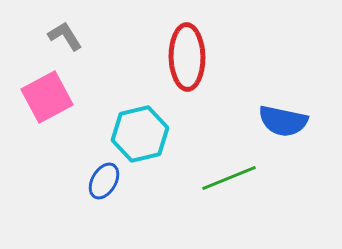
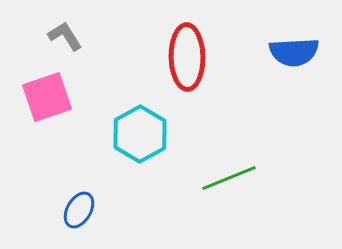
pink square: rotated 9 degrees clockwise
blue semicircle: moved 11 px right, 69 px up; rotated 15 degrees counterclockwise
cyan hexagon: rotated 16 degrees counterclockwise
blue ellipse: moved 25 px left, 29 px down
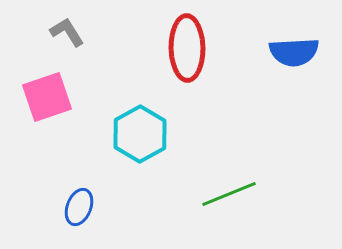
gray L-shape: moved 2 px right, 4 px up
red ellipse: moved 9 px up
green line: moved 16 px down
blue ellipse: moved 3 px up; rotated 9 degrees counterclockwise
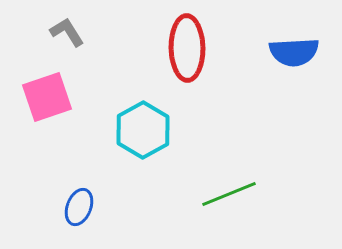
cyan hexagon: moved 3 px right, 4 px up
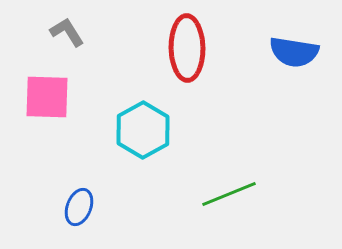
blue semicircle: rotated 12 degrees clockwise
pink square: rotated 21 degrees clockwise
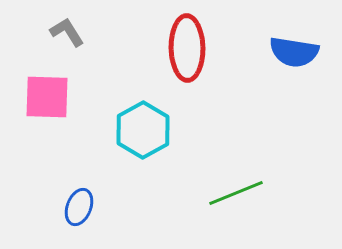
green line: moved 7 px right, 1 px up
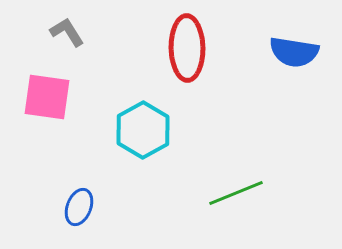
pink square: rotated 6 degrees clockwise
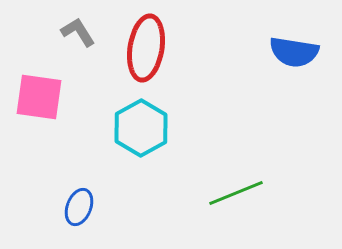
gray L-shape: moved 11 px right
red ellipse: moved 41 px left; rotated 10 degrees clockwise
pink square: moved 8 px left
cyan hexagon: moved 2 px left, 2 px up
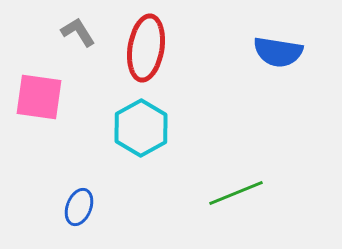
blue semicircle: moved 16 px left
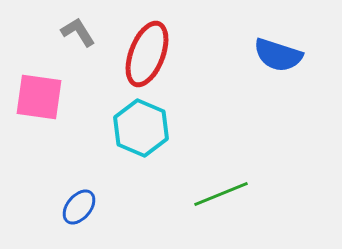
red ellipse: moved 1 px right, 6 px down; rotated 12 degrees clockwise
blue semicircle: moved 3 px down; rotated 9 degrees clockwise
cyan hexagon: rotated 8 degrees counterclockwise
green line: moved 15 px left, 1 px down
blue ellipse: rotated 18 degrees clockwise
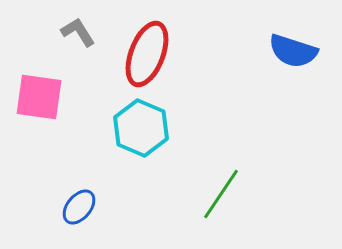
blue semicircle: moved 15 px right, 4 px up
green line: rotated 34 degrees counterclockwise
